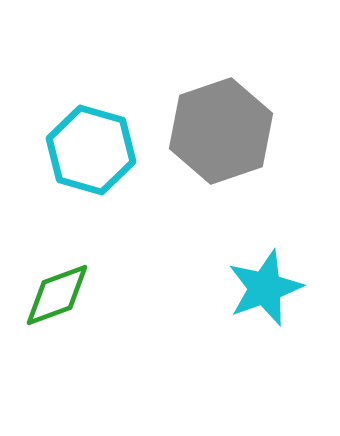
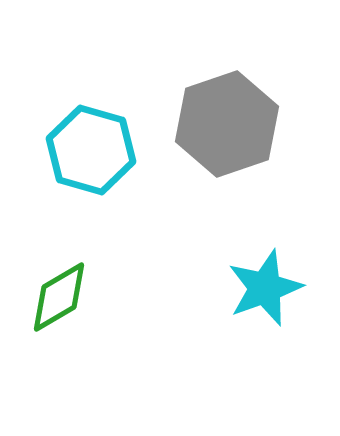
gray hexagon: moved 6 px right, 7 px up
green diamond: moved 2 px right, 2 px down; rotated 10 degrees counterclockwise
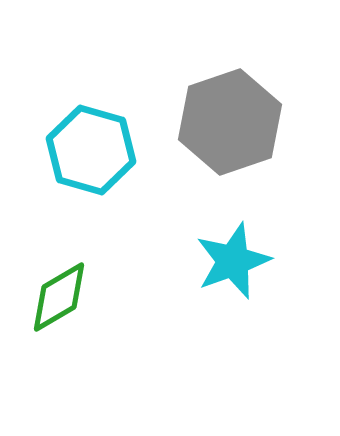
gray hexagon: moved 3 px right, 2 px up
cyan star: moved 32 px left, 27 px up
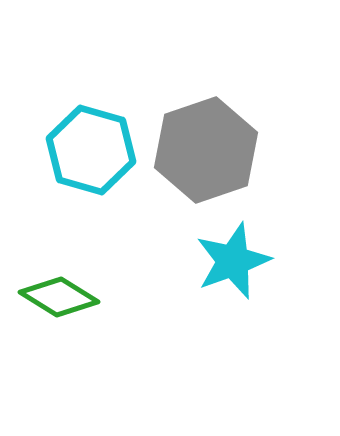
gray hexagon: moved 24 px left, 28 px down
green diamond: rotated 62 degrees clockwise
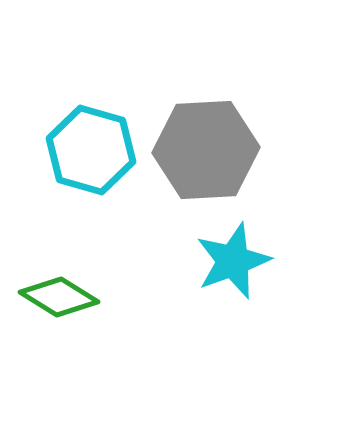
gray hexagon: rotated 16 degrees clockwise
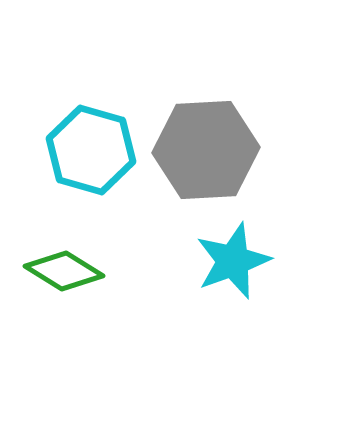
green diamond: moved 5 px right, 26 px up
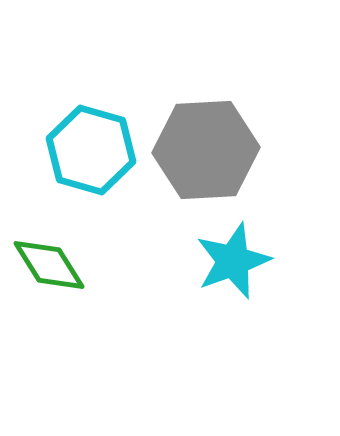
green diamond: moved 15 px left, 6 px up; rotated 26 degrees clockwise
